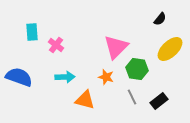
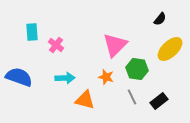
pink triangle: moved 1 px left, 2 px up
cyan arrow: moved 1 px down
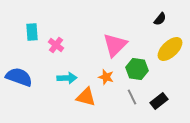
cyan arrow: moved 2 px right
orange triangle: moved 1 px right, 3 px up
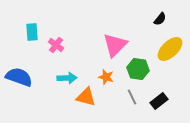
green hexagon: moved 1 px right
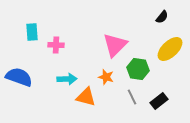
black semicircle: moved 2 px right, 2 px up
pink cross: rotated 35 degrees counterclockwise
cyan arrow: moved 1 px down
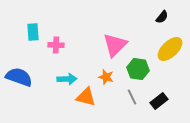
cyan rectangle: moved 1 px right
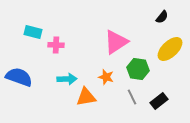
cyan rectangle: rotated 72 degrees counterclockwise
pink triangle: moved 1 px right, 3 px up; rotated 12 degrees clockwise
orange triangle: rotated 25 degrees counterclockwise
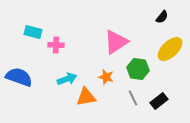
cyan arrow: rotated 18 degrees counterclockwise
gray line: moved 1 px right, 1 px down
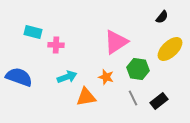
cyan arrow: moved 2 px up
